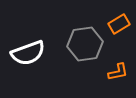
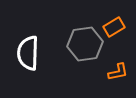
orange rectangle: moved 5 px left, 3 px down
white semicircle: rotated 112 degrees clockwise
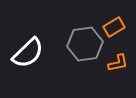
white semicircle: rotated 136 degrees counterclockwise
orange L-shape: moved 9 px up
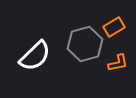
gray hexagon: rotated 8 degrees counterclockwise
white semicircle: moved 7 px right, 3 px down
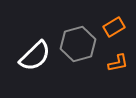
gray hexagon: moved 7 px left
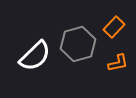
orange rectangle: rotated 15 degrees counterclockwise
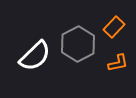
gray hexagon: rotated 12 degrees counterclockwise
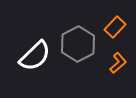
orange rectangle: moved 1 px right
orange L-shape: rotated 30 degrees counterclockwise
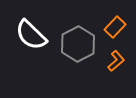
white semicircle: moved 4 px left, 21 px up; rotated 88 degrees clockwise
orange L-shape: moved 2 px left, 2 px up
